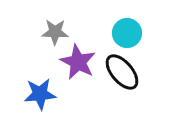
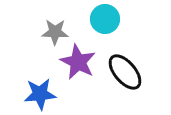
cyan circle: moved 22 px left, 14 px up
black ellipse: moved 3 px right
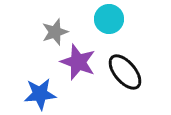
cyan circle: moved 4 px right
gray star: rotated 20 degrees counterclockwise
purple star: rotated 6 degrees counterclockwise
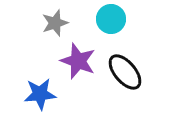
cyan circle: moved 2 px right
gray star: moved 9 px up
purple star: moved 1 px up
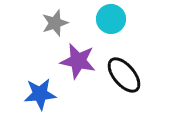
purple star: rotated 9 degrees counterclockwise
black ellipse: moved 1 px left, 3 px down
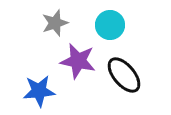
cyan circle: moved 1 px left, 6 px down
blue star: moved 1 px left, 3 px up
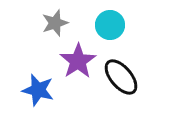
purple star: rotated 27 degrees clockwise
black ellipse: moved 3 px left, 2 px down
blue star: moved 1 px left, 1 px up; rotated 20 degrees clockwise
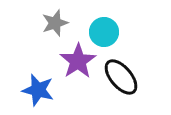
cyan circle: moved 6 px left, 7 px down
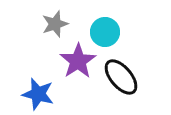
gray star: moved 1 px down
cyan circle: moved 1 px right
blue star: moved 4 px down
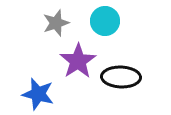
gray star: moved 1 px right, 1 px up
cyan circle: moved 11 px up
black ellipse: rotated 48 degrees counterclockwise
